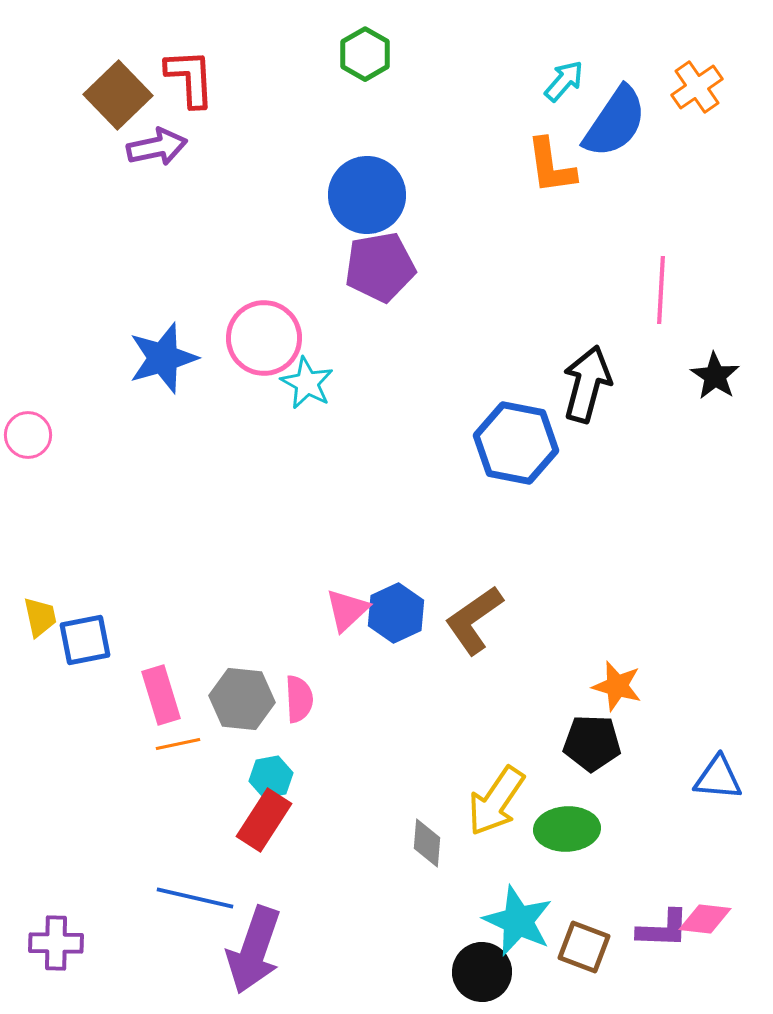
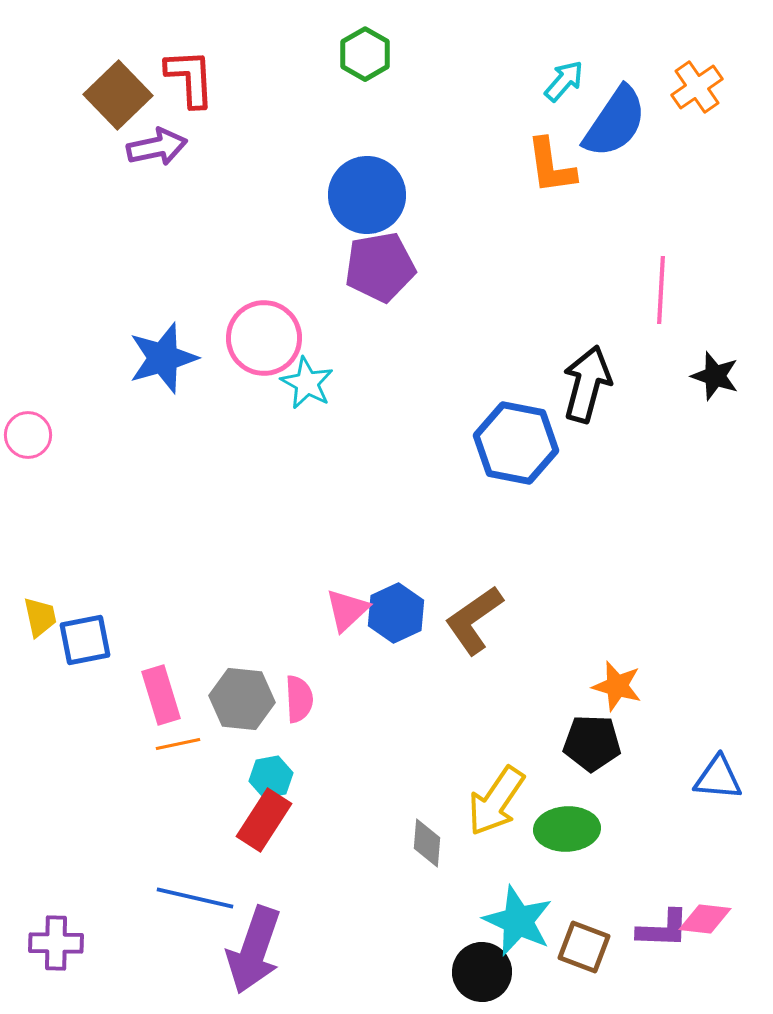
black star at (715, 376): rotated 15 degrees counterclockwise
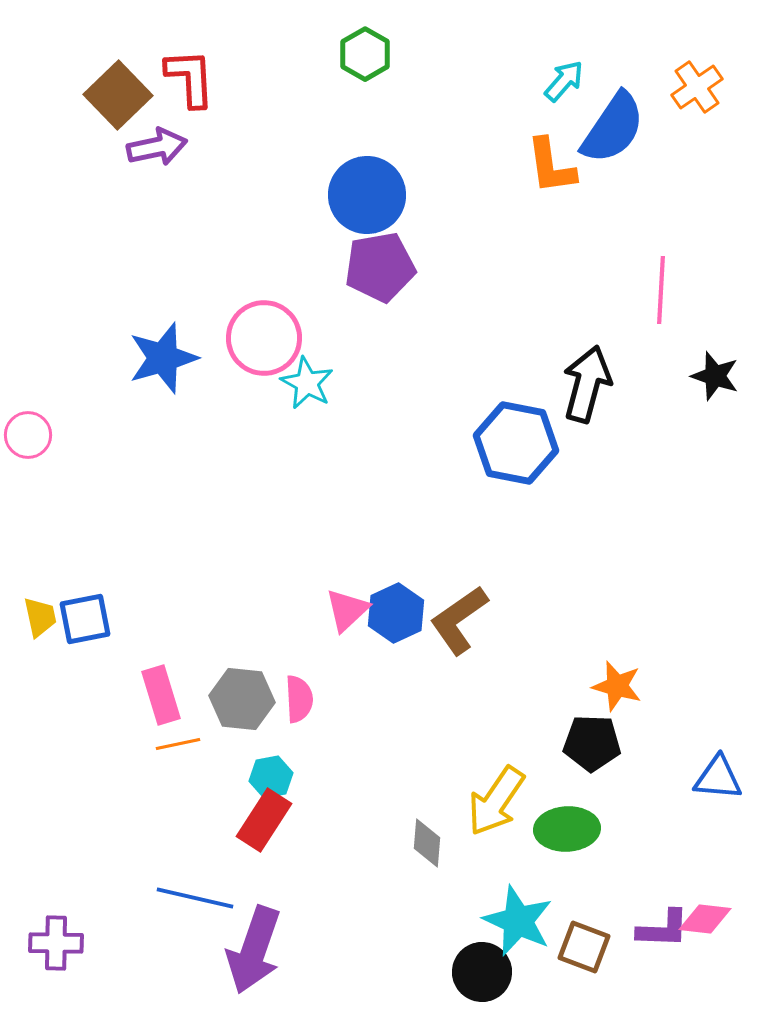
blue semicircle at (615, 122): moved 2 px left, 6 px down
brown L-shape at (474, 620): moved 15 px left
blue square at (85, 640): moved 21 px up
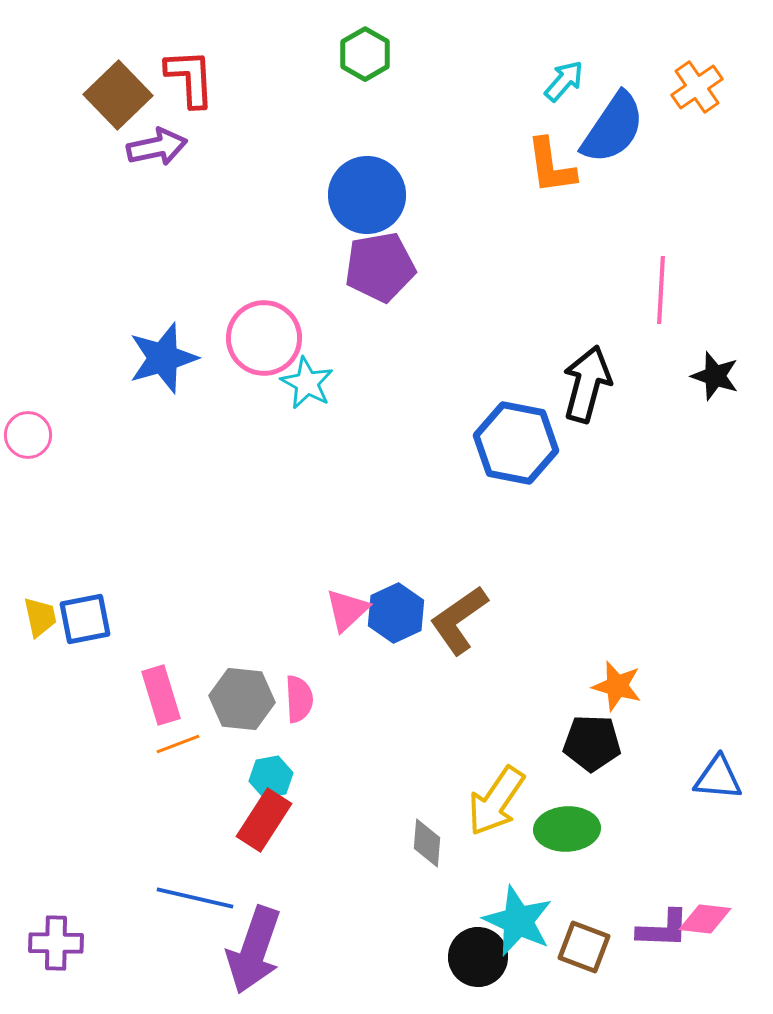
orange line at (178, 744): rotated 9 degrees counterclockwise
black circle at (482, 972): moved 4 px left, 15 px up
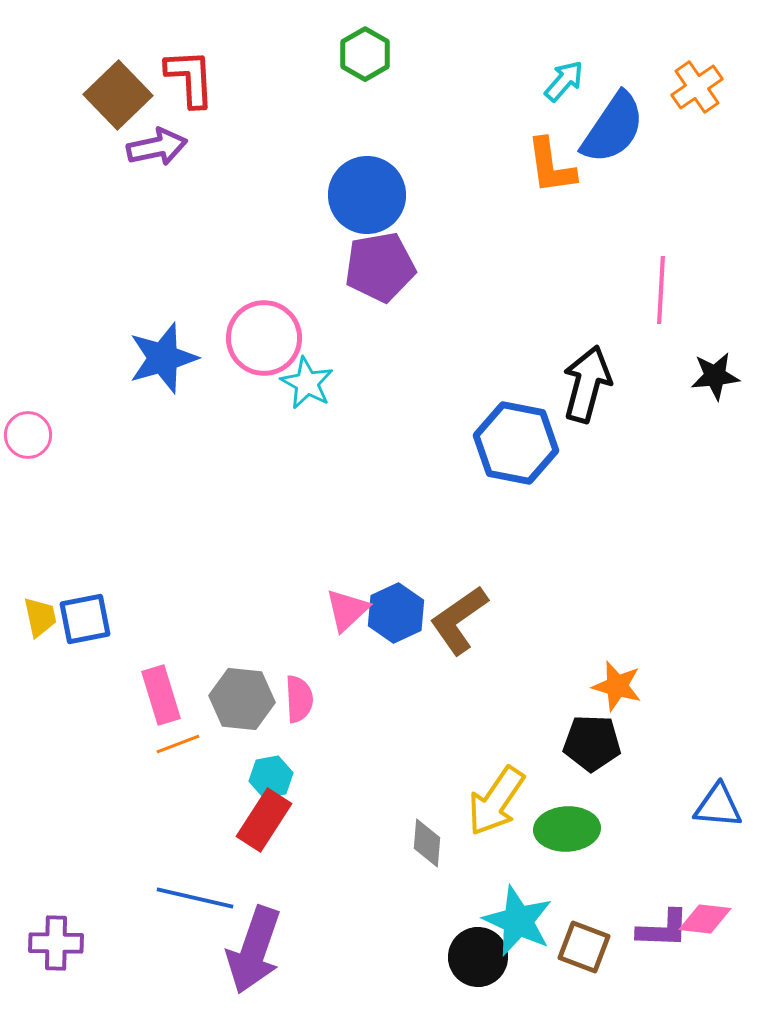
black star at (715, 376): rotated 24 degrees counterclockwise
blue triangle at (718, 778): moved 28 px down
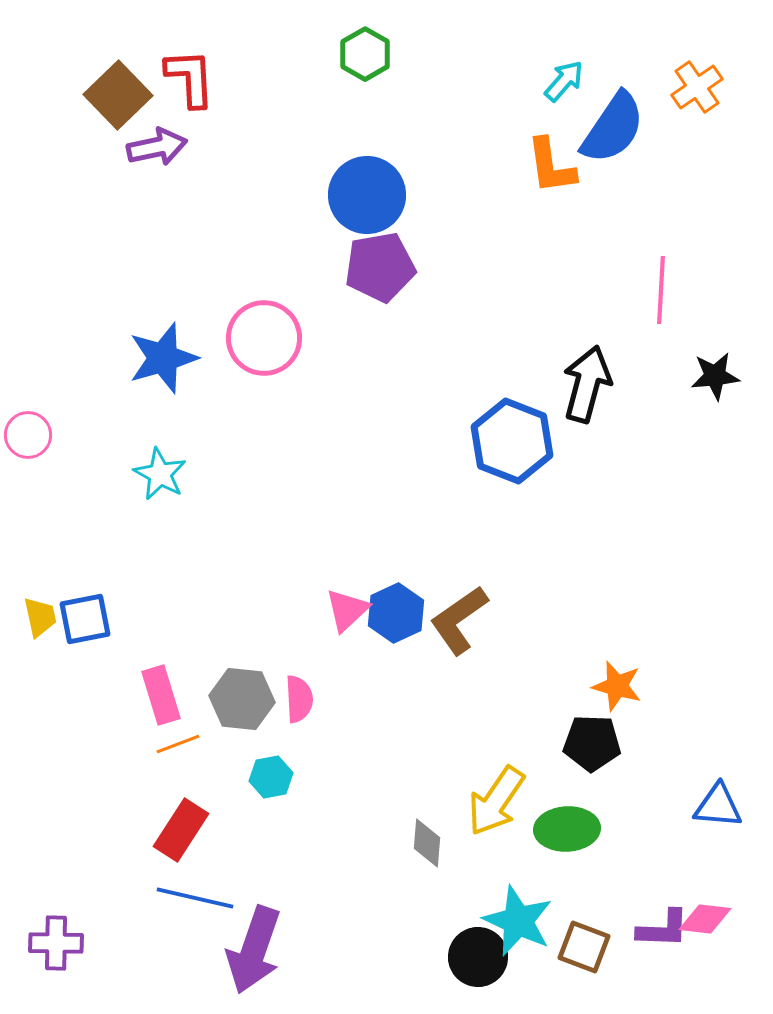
cyan star at (307, 383): moved 147 px left, 91 px down
blue hexagon at (516, 443): moved 4 px left, 2 px up; rotated 10 degrees clockwise
red rectangle at (264, 820): moved 83 px left, 10 px down
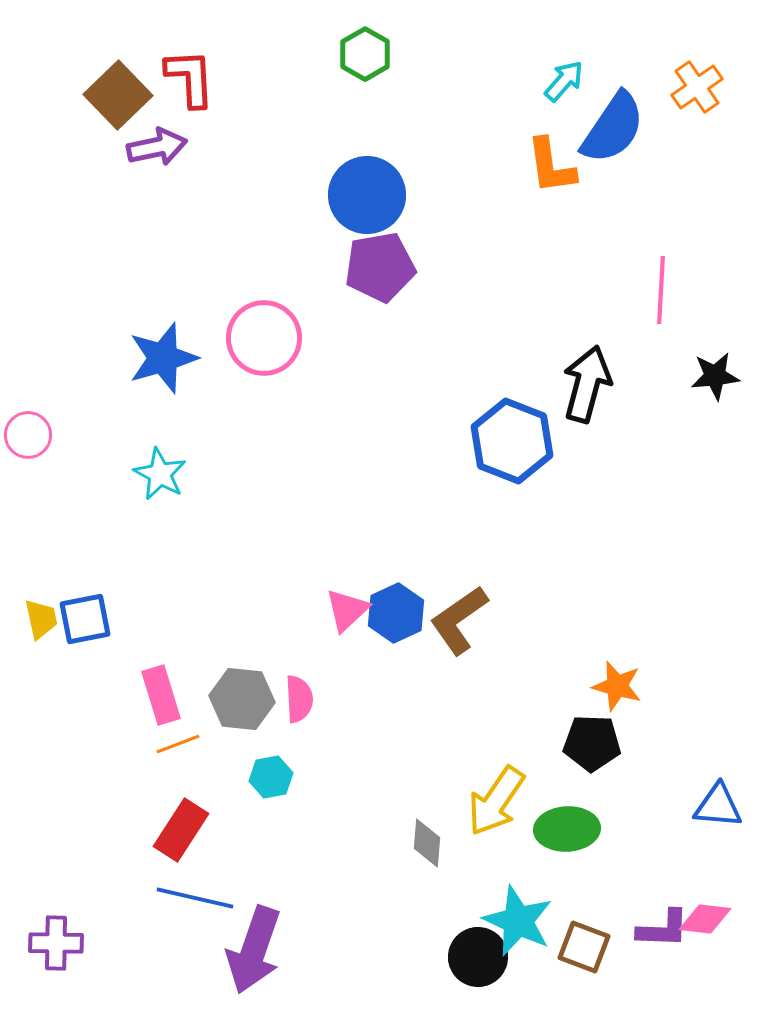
yellow trapezoid at (40, 617): moved 1 px right, 2 px down
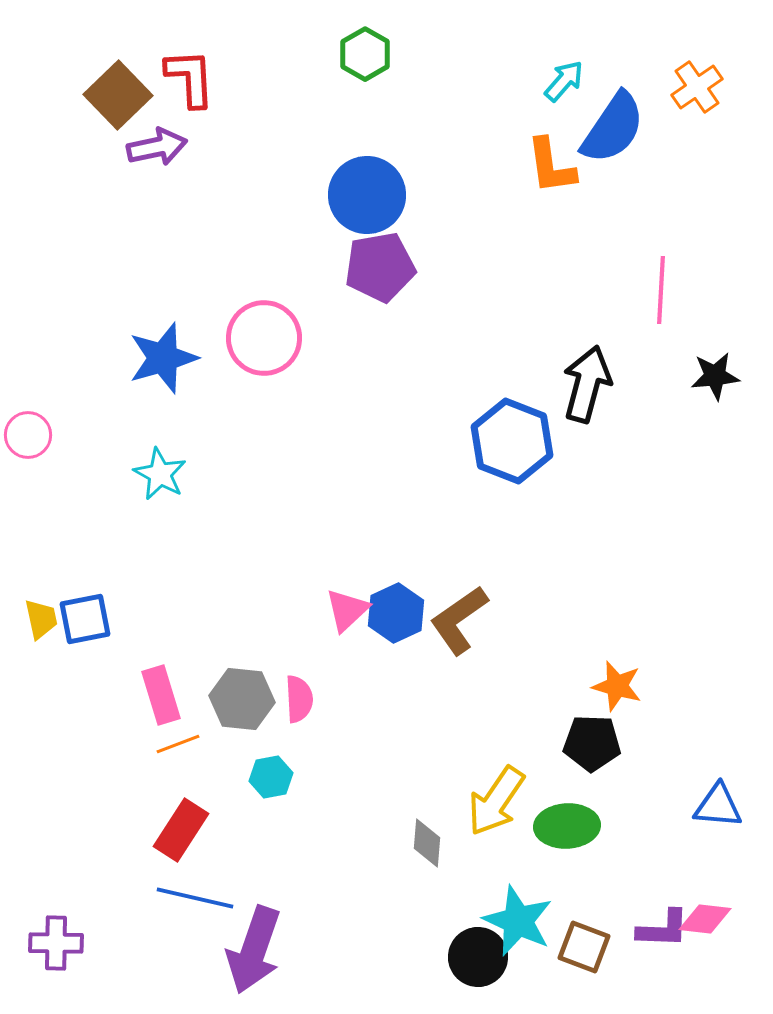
green ellipse at (567, 829): moved 3 px up
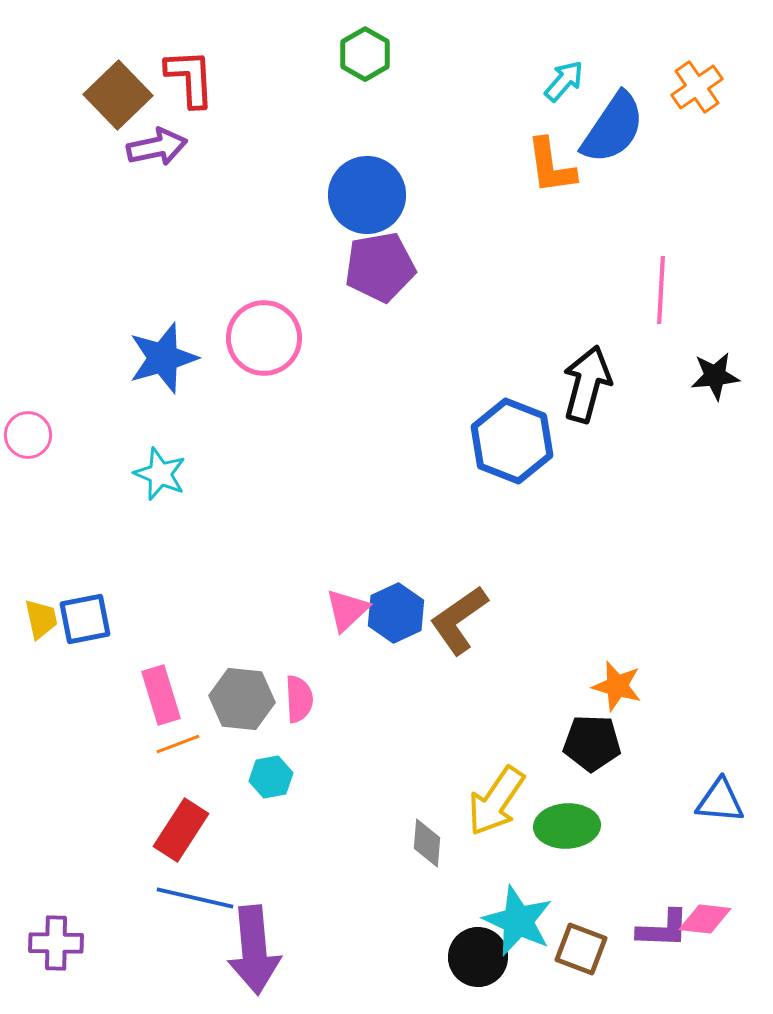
cyan star at (160, 474): rotated 6 degrees counterclockwise
blue triangle at (718, 806): moved 2 px right, 5 px up
brown square at (584, 947): moved 3 px left, 2 px down
purple arrow at (254, 950): rotated 24 degrees counterclockwise
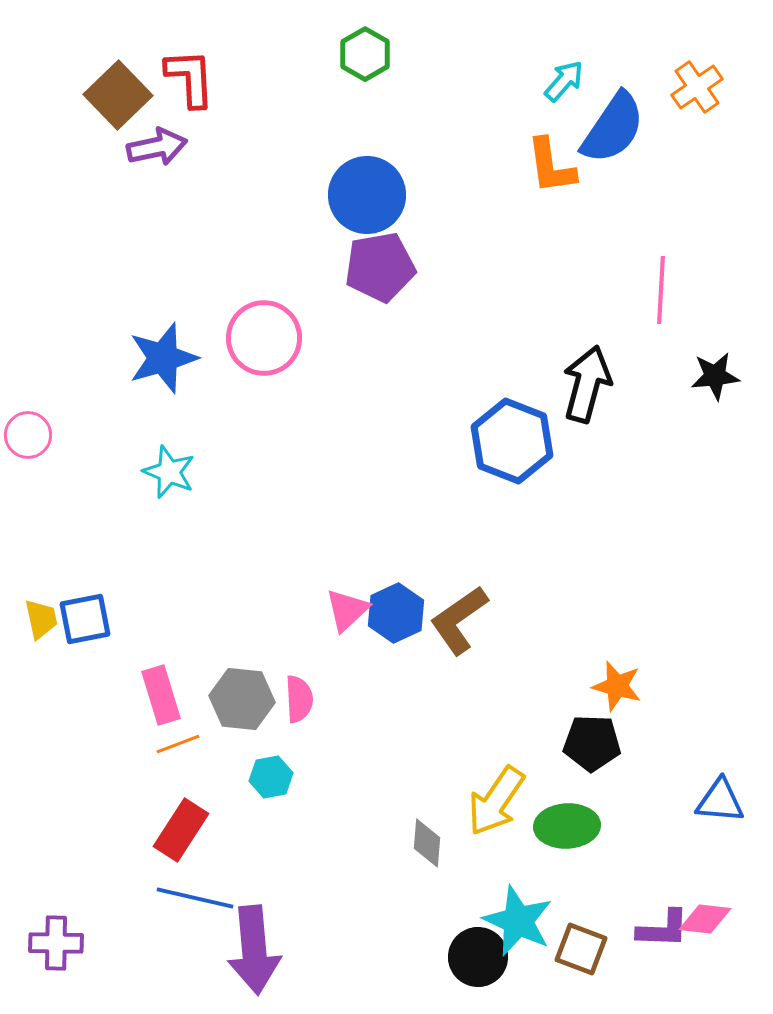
cyan star at (160, 474): moved 9 px right, 2 px up
